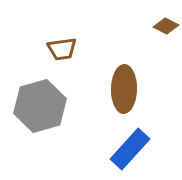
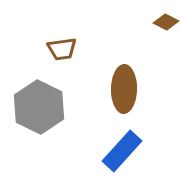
brown diamond: moved 4 px up
gray hexagon: moved 1 px left, 1 px down; rotated 18 degrees counterclockwise
blue rectangle: moved 8 px left, 2 px down
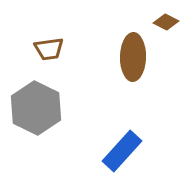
brown trapezoid: moved 13 px left
brown ellipse: moved 9 px right, 32 px up
gray hexagon: moved 3 px left, 1 px down
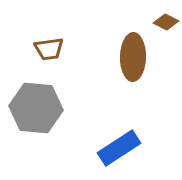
gray hexagon: rotated 21 degrees counterclockwise
blue rectangle: moved 3 px left, 3 px up; rotated 15 degrees clockwise
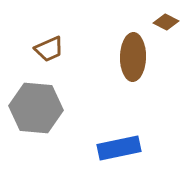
brown trapezoid: rotated 16 degrees counterclockwise
blue rectangle: rotated 21 degrees clockwise
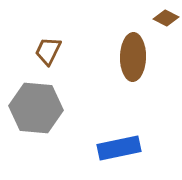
brown diamond: moved 4 px up
brown trapezoid: moved 1 px left, 2 px down; rotated 140 degrees clockwise
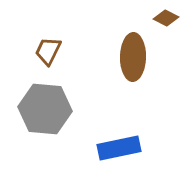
gray hexagon: moved 9 px right, 1 px down
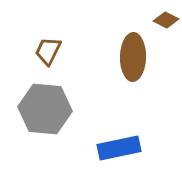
brown diamond: moved 2 px down
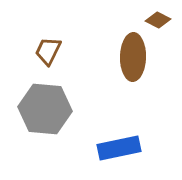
brown diamond: moved 8 px left
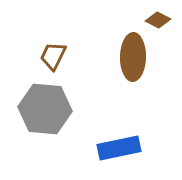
brown trapezoid: moved 5 px right, 5 px down
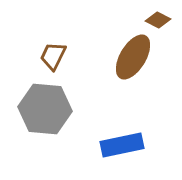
brown ellipse: rotated 30 degrees clockwise
blue rectangle: moved 3 px right, 3 px up
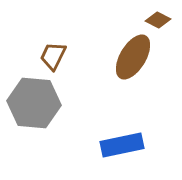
gray hexagon: moved 11 px left, 6 px up
